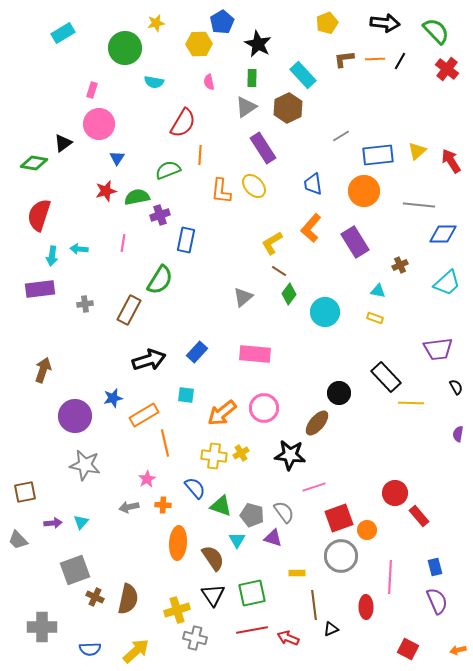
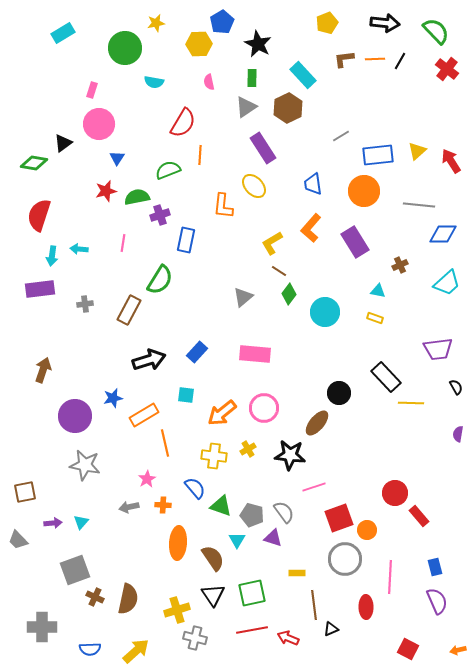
orange L-shape at (221, 191): moved 2 px right, 15 px down
yellow cross at (241, 453): moved 7 px right, 4 px up
gray circle at (341, 556): moved 4 px right, 3 px down
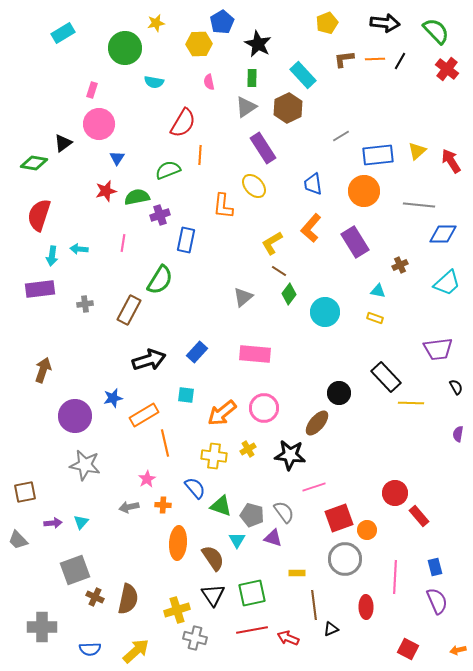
pink line at (390, 577): moved 5 px right
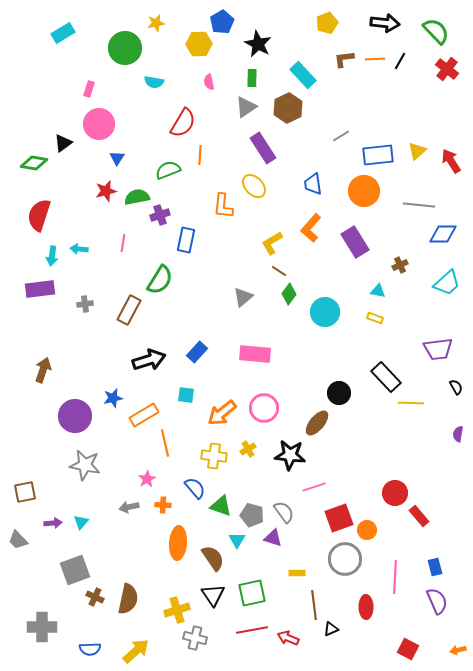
pink rectangle at (92, 90): moved 3 px left, 1 px up
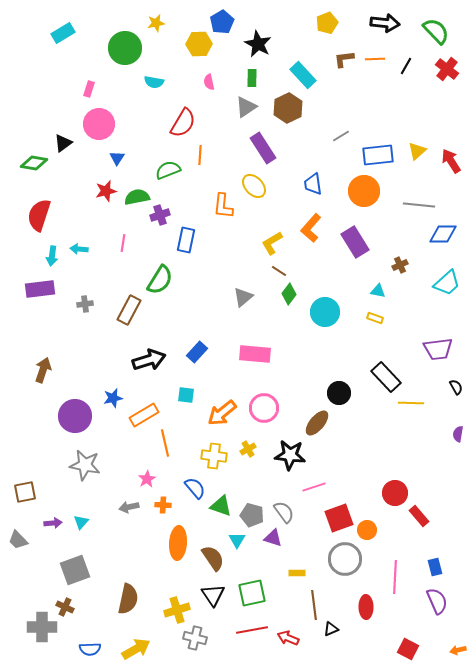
black line at (400, 61): moved 6 px right, 5 px down
brown cross at (95, 597): moved 30 px left, 10 px down
yellow arrow at (136, 651): moved 2 px up; rotated 12 degrees clockwise
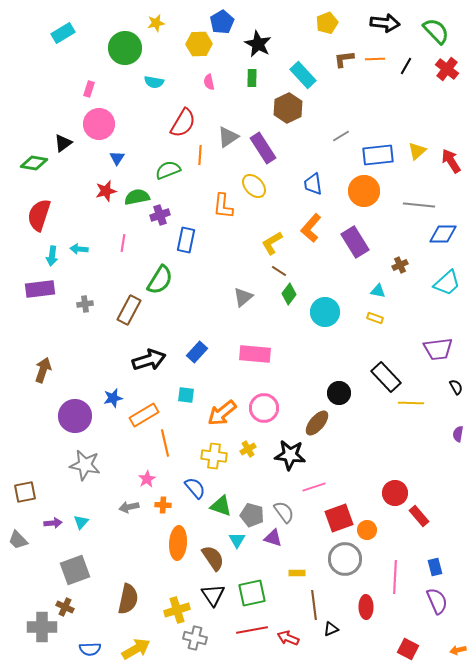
gray triangle at (246, 107): moved 18 px left, 30 px down
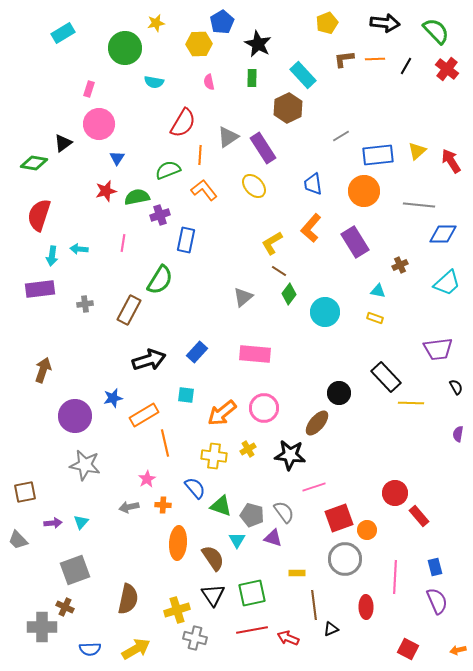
orange L-shape at (223, 206): moved 19 px left, 16 px up; rotated 136 degrees clockwise
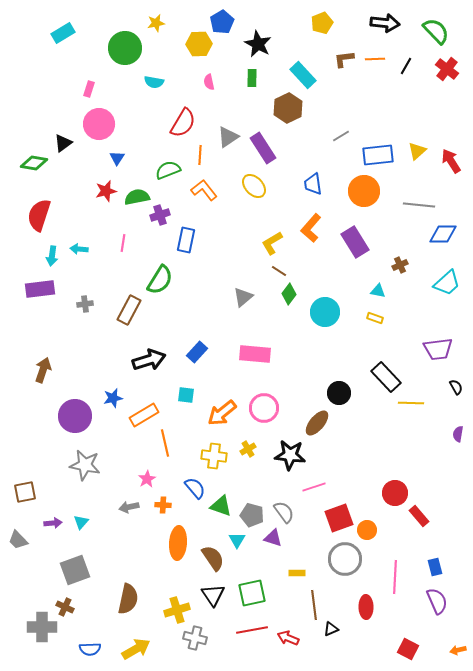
yellow pentagon at (327, 23): moved 5 px left
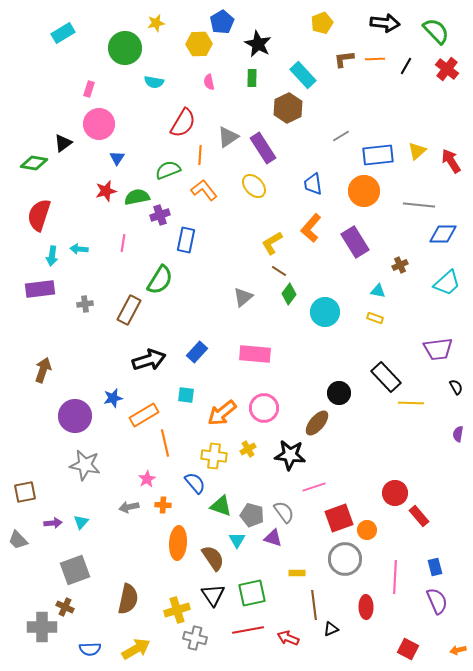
blue semicircle at (195, 488): moved 5 px up
red line at (252, 630): moved 4 px left
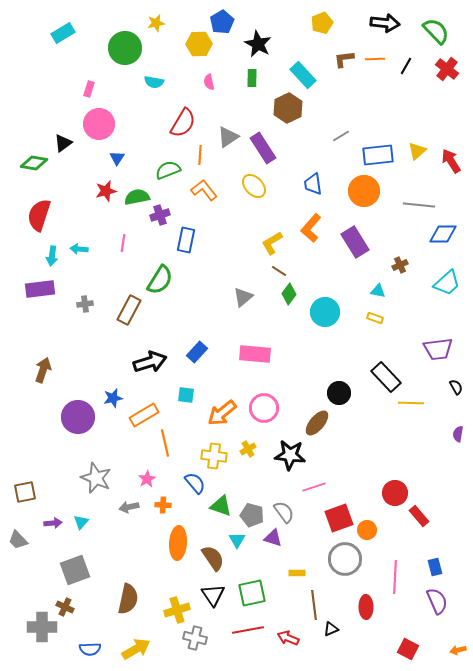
black arrow at (149, 360): moved 1 px right, 2 px down
purple circle at (75, 416): moved 3 px right, 1 px down
gray star at (85, 465): moved 11 px right, 13 px down; rotated 12 degrees clockwise
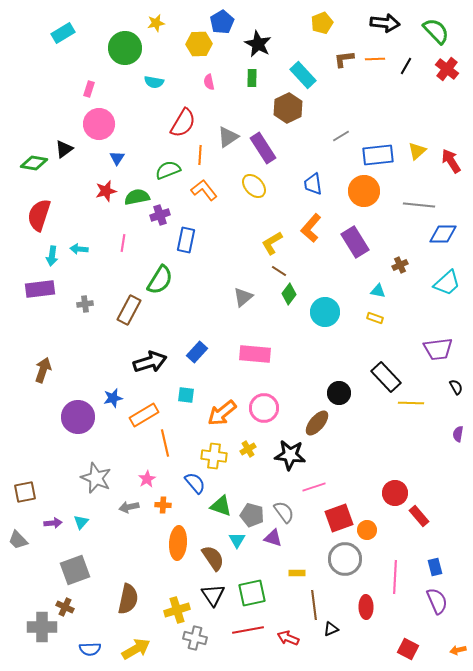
black triangle at (63, 143): moved 1 px right, 6 px down
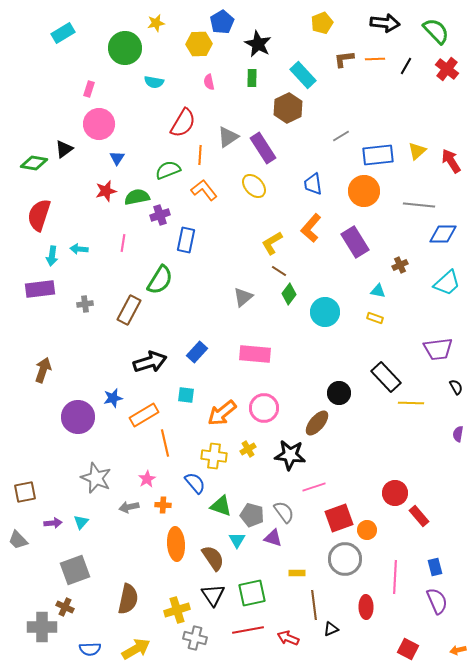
orange ellipse at (178, 543): moved 2 px left, 1 px down; rotated 8 degrees counterclockwise
